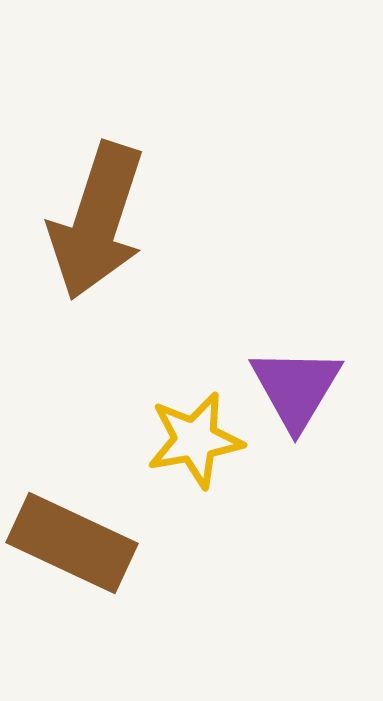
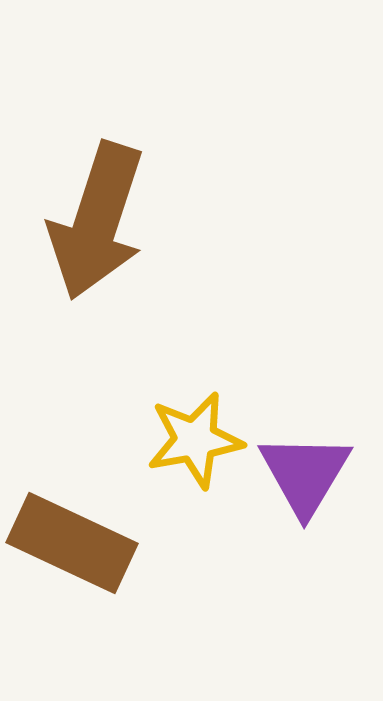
purple triangle: moved 9 px right, 86 px down
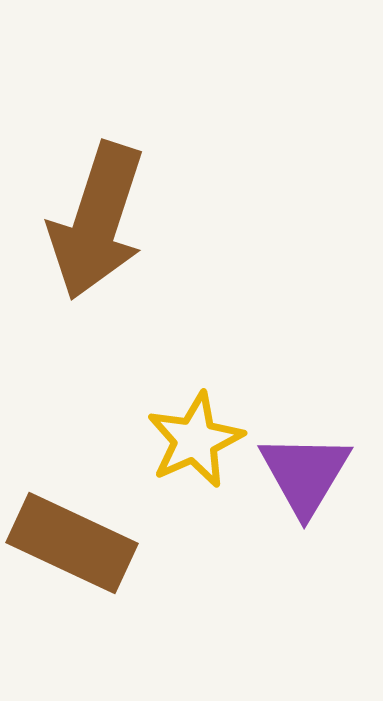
yellow star: rotated 14 degrees counterclockwise
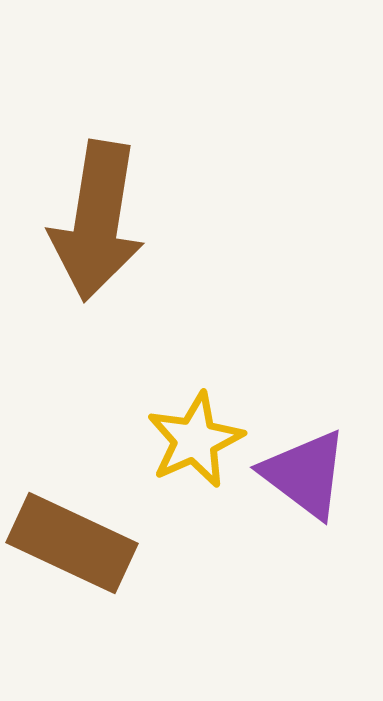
brown arrow: rotated 9 degrees counterclockwise
purple triangle: rotated 24 degrees counterclockwise
